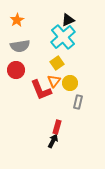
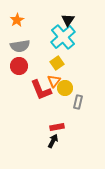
black triangle: rotated 32 degrees counterclockwise
red circle: moved 3 px right, 4 px up
yellow circle: moved 5 px left, 5 px down
red rectangle: rotated 64 degrees clockwise
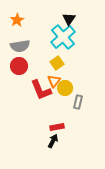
black triangle: moved 1 px right, 1 px up
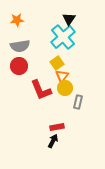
orange star: rotated 24 degrees clockwise
orange triangle: moved 8 px right, 5 px up
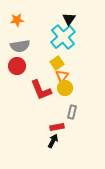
red circle: moved 2 px left
gray rectangle: moved 6 px left, 10 px down
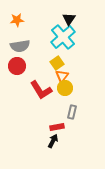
red L-shape: rotated 10 degrees counterclockwise
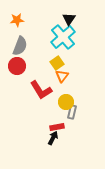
gray semicircle: rotated 60 degrees counterclockwise
yellow circle: moved 1 px right, 14 px down
black arrow: moved 3 px up
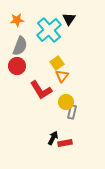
cyan cross: moved 14 px left, 7 px up
red rectangle: moved 8 px right, 16 px down
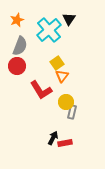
orange star: rotated 16 degrees counterclockwise
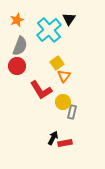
orange triangle: moved 2 px right
yellow circle: moved 3 px left
